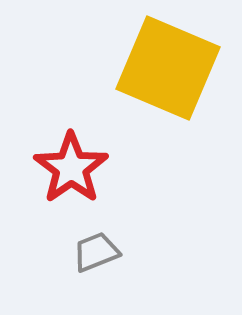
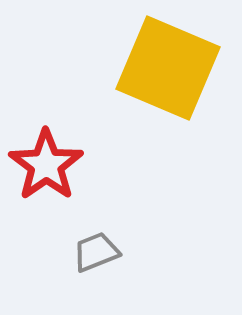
red star: moved 25 px left, 3 px up
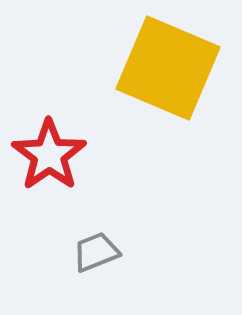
red star: moved 3 px right, 10 px up
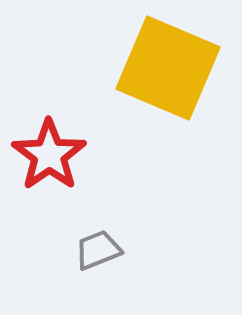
gray trapezoid: moved 2 px right, 2 px up
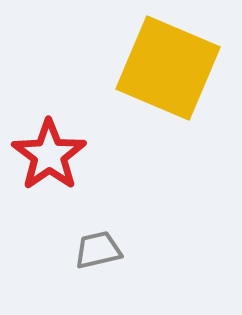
gray trapezoid: rotated 9 degrees clockwise
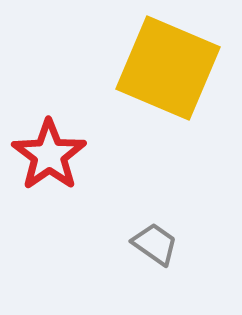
gray trapezoid: moved 57 px right, 6 px up; rotated 48 degrees clockwise
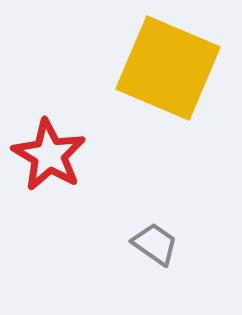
red star: rotated 6 degrees counterclockwise
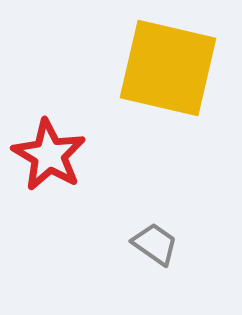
yellow square: rotated 10 degrees counterclockwise
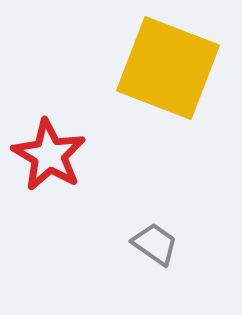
yellow square: rotated 8 degrees clockwise
